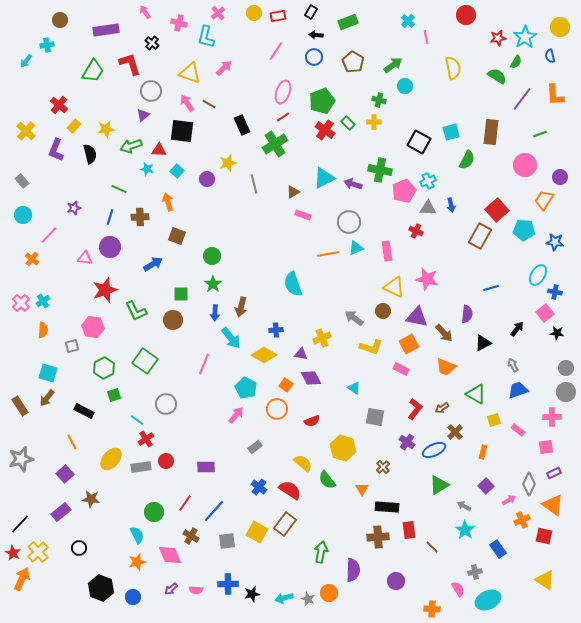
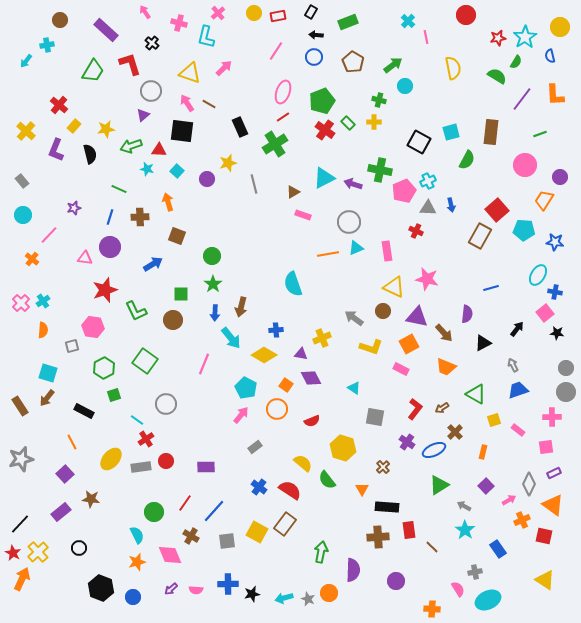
purple rectangle at (106, 30): rotated 50 degrees clockwise
black rectangle at (242, 125): moved 2 px left, 2 px down
pink arrow at (236, 415): moved 5 px right
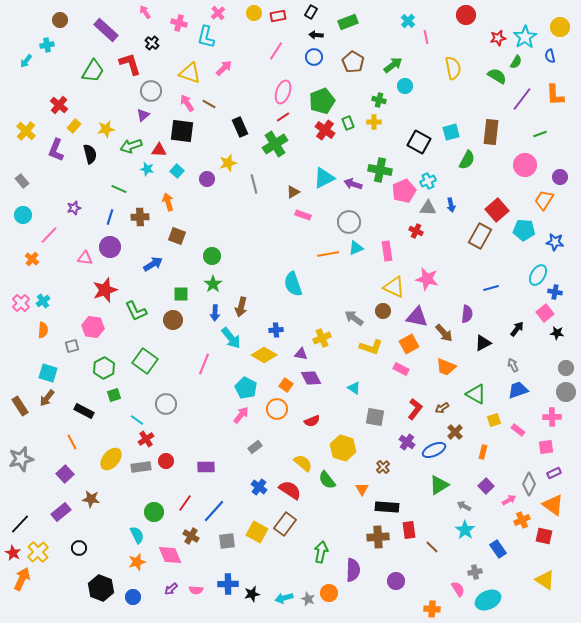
green rectangle at (348, 123): rotated 24 degrees clockwise
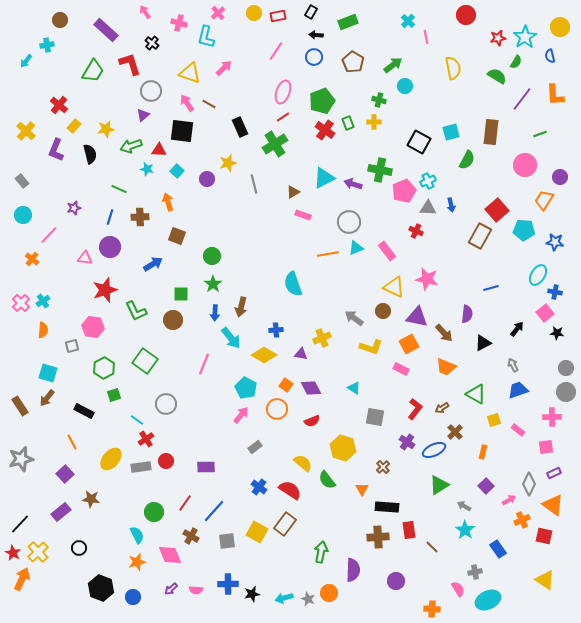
pink rectangle at (387, 251): rotated 30 degrees counterclockwise
purple diamond at (311, 378): moved 10 px down
